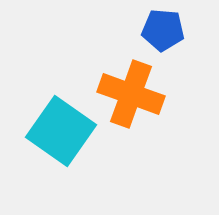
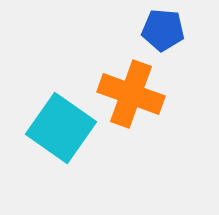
cyan square: moved 3 px up
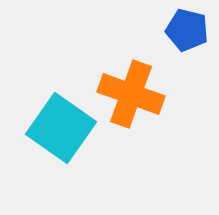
blue pentagon: moved 24 px right; rotated 9 degrees clockwise
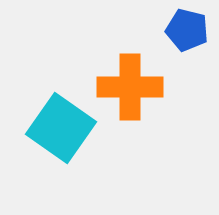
orange cross: moved 1 px left, 7 px up; rotated 20 degrees counterclockwise
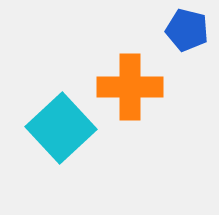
cyan square: rotated 12 degrees clockwise
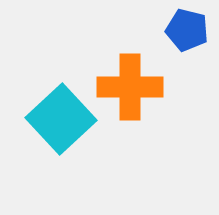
cyan square: moved 9 px up
